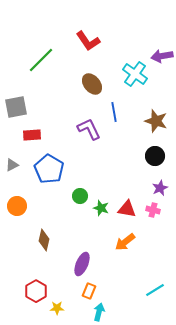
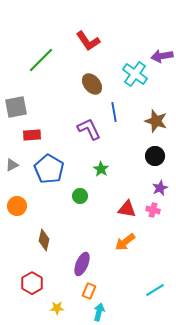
green star: moved 39 px up; rotated 14 degrees clockwise
red hexagon: moved 4 px left, 8 px up
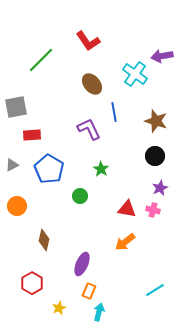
yellow star: moved 2 px right; rotated 24 degrees counterclockwise
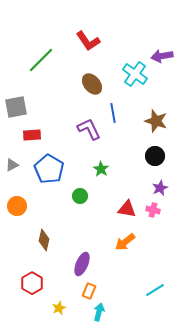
blue line: moved 1 px left, 1 px down
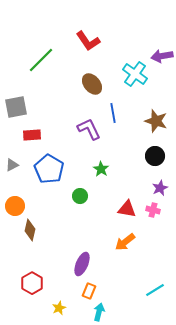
orange circle: moved 2 px left
brown diamond: moved 14 px left, 10 px up
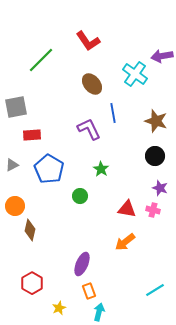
purple star: rotated 28 degrees counterclockwise
orange rectangle: rotated 42 degrees counterclockwise
